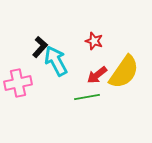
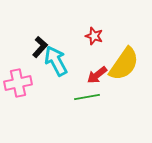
red star: moved 5 px up
yellow semicircle: moved 8 px up
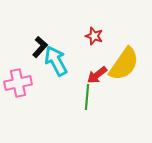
green line: rotated 75 degrees counterclockwise
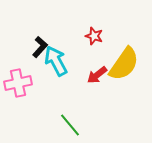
green line: moved 17 px left, 28 px down; rotated 45 degrees counterclockwise
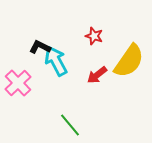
black L-shape: rotated 105 degrees counterclockwise
yellow semicircle: moved 5 px right, 3 px up
pink cross: rotated 32 degrees counterclockwise
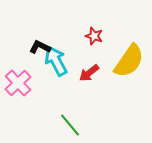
red arrow: moved 8 px left, 2 px up
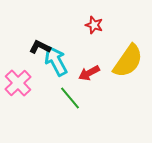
red star: moved 11 px up
yellow semicircle: moved 1 px left
red arrow: rotated 10 degrees clockwise
green line: moved 27 px up
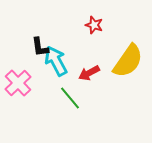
black L-shape: rotated 125 degrees counterclockwise
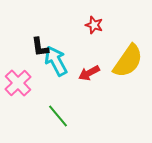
green line: moved 12 px left, 18 px down
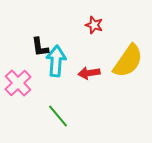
cyan arrow: rotated 32 degrees clockwise
red arrow: rotated 20 degrees clockwise
